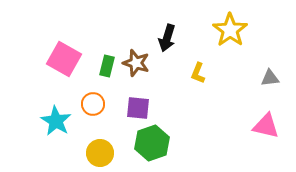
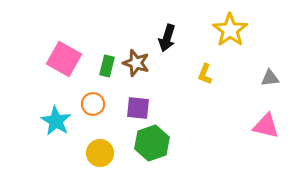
yellow L-shape: moved 7 px right, 1 px down
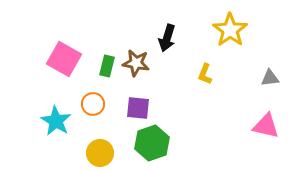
brown star: rotated 8 degrees counterclockwise
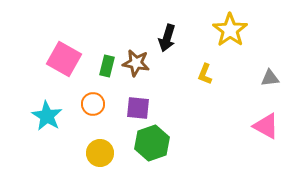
cyan star: moved 9 px left, 5 px up
pink triangle: rotated 16 degrees clockwise
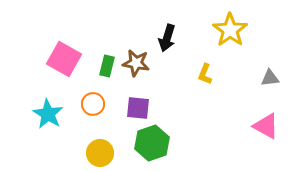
cyan star: moved 1 px right, 2 px up
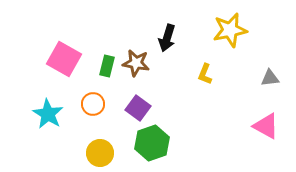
yellow star: rotated 24 degrees clockwise
purple square: rotated 30 degrees clockwise
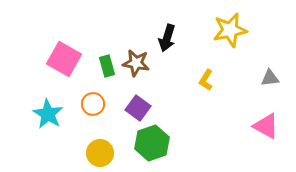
green rectangle: rotated 30 degrees counterclockwise
yellow L-shape: moved 1 px right, 6 px down; rotated 10 degrees clockwise
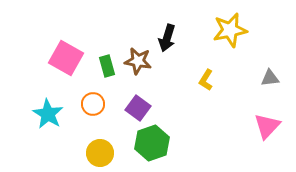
pink square: moved 2 px right, 1 px up
brown star: moved 2 px right, 2 px up
pink triangle: moved 1 px right; rotated 44 degrees clockwise
